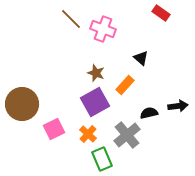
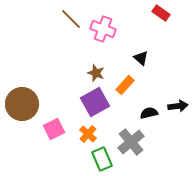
gray cross: moved 4 px right, 7 px down
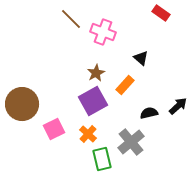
pink cross: moved 3 px down
brown star: rotated 24 degrees clockwise
purple square: moved 2 px left, 1 px up
black arrow: rotated 36 degrees counterclockwise
green rectangle: rotated 10 degrees clockwise
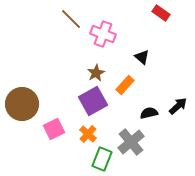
pink cross: moved 2 px down
black triangle: moved 1 px right, 1 px up
green rectangle: rotated 35 degrees clockwise
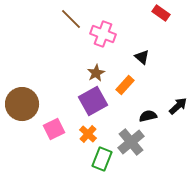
black semicircle: moved 1 px left, 3 px down
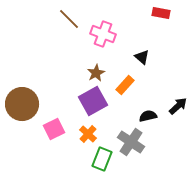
red rectangle: rotated 24 degrees counterclockwise
brown line: moved 2 px left
gray cross: rotated 16 degrees counterclockwise
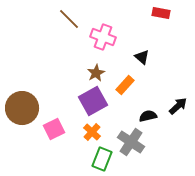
pink cross: moved 3 px down
brown circle: moved 4 px down
orange cross: moved 4 px right, 2 px up
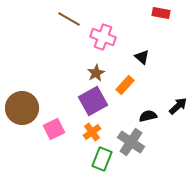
brown line: rotated 15 degrees counterclockwise
orange cross: rotated 12 degrees clockwise
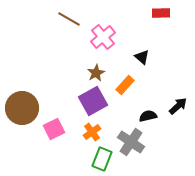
red rectangle: rotated 12 degrees counterclockwise
pink cross: rotated 30 degrees clockwise
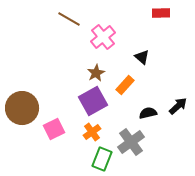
black semicircle: moved 3 px up
gray cross: rotated 20 degrees clockwise
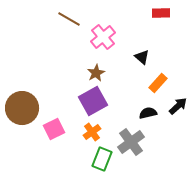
orange rectangle: moved 33 px right, 2 px up
